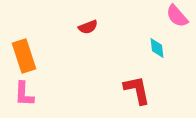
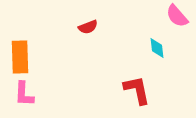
orange rectangle: moved 4 px left, 1 px down; rotated 16 degrees clockwise
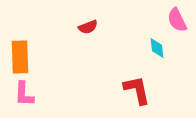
pink semicircle: moved 4 px down; rotated 15 degrees clockwise
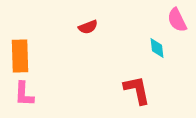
orange rectangle: moved 1 px up
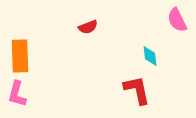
cyan diamond: moved 7 px left, 8 px down
pink L-shape: moved 7 px left; rotated 12 degrees clockwise
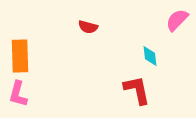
pink semicircle: rotated 70 degrees clockwise
red semicircle: rotated 36 degrees clockwise
pink L-shape: moved 1 px right
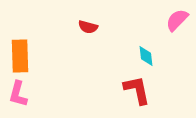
cyan diamond: moved 4 px left
